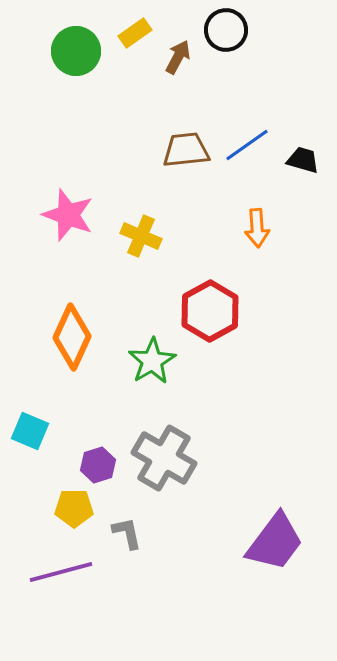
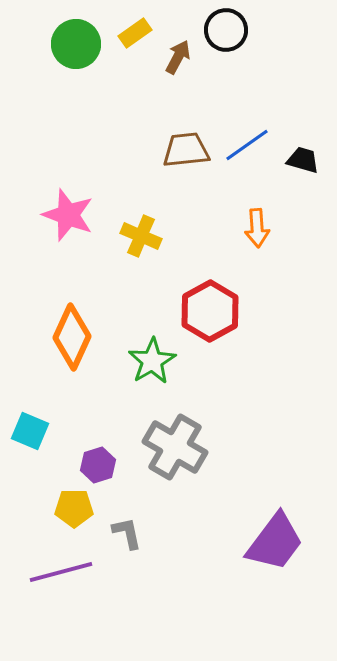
green circle: moved 7 px up
gray cross: moved 11 px right, 11 px up
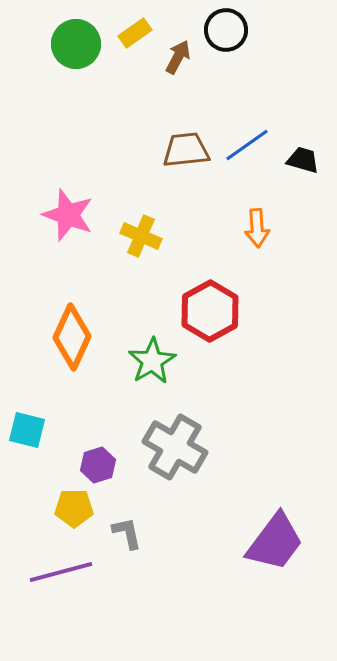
cyan square: moved 3 px left, 1 px up; rotated 9 degrees counterclockwise
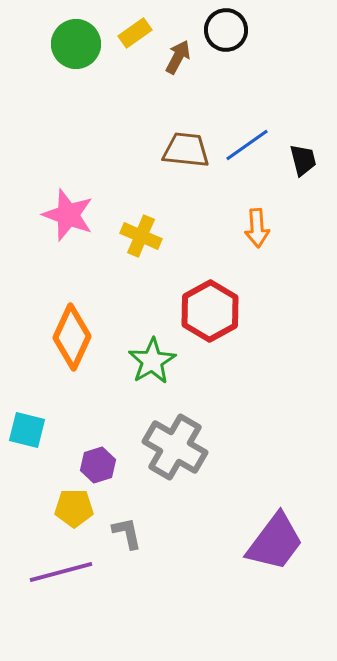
brown trapezoid: rotated 12 degrees clockwise
black trapezoid: rotated 60 degrees clockwise
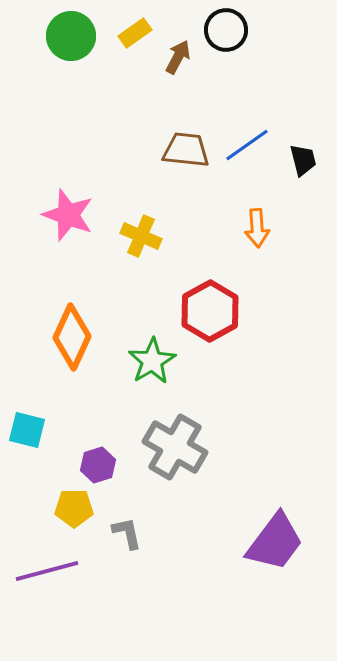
green circle: moved 5 px left, 8 px up
purple line: moved 14 px left, 1 px up
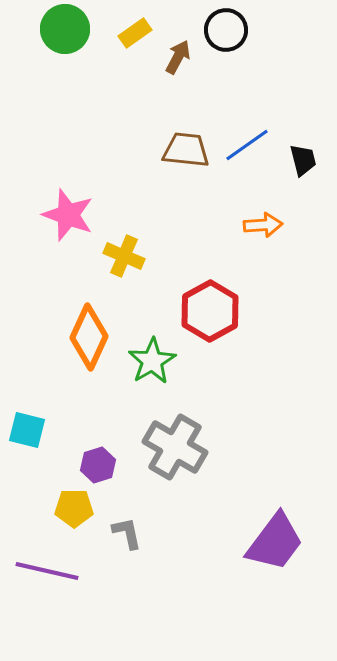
green circle: moved 6 px left, 7 px up
orange arrow: moved 6 px right, 3 px up; rotated 90 degrees counterclockwise
yellow cross: moved 17 px left, 20 px down
orange diamond: moved 17 px right
purple line: rotated 28 degrees clockwise
